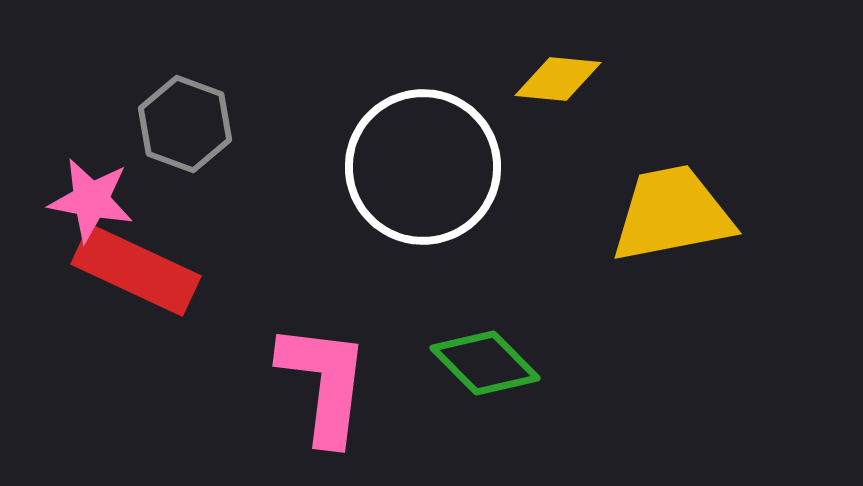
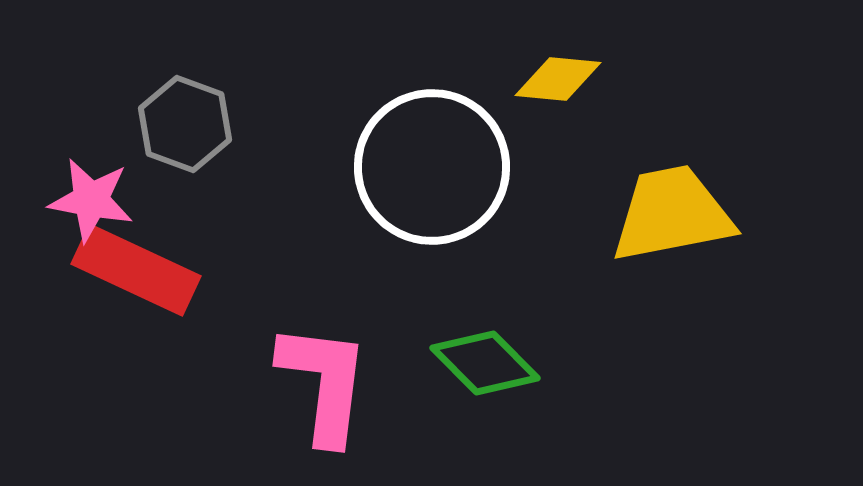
white circle: moved 9 px right
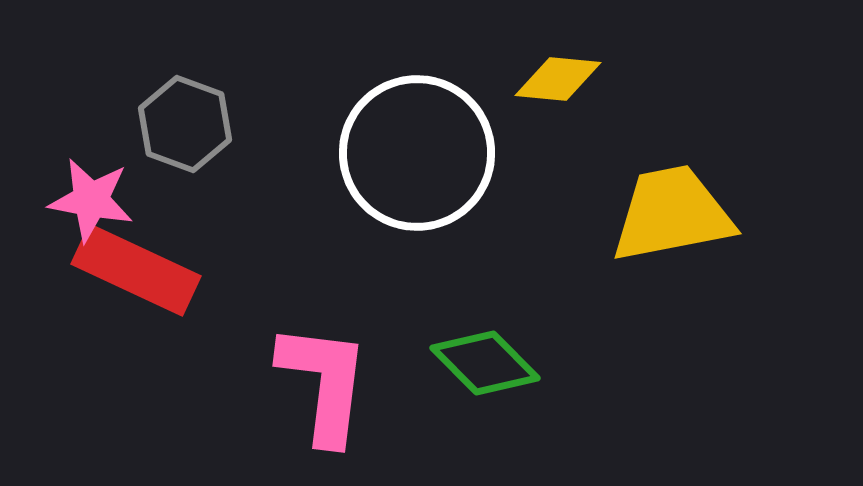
white circle: moved 15 px left, 14 px up
